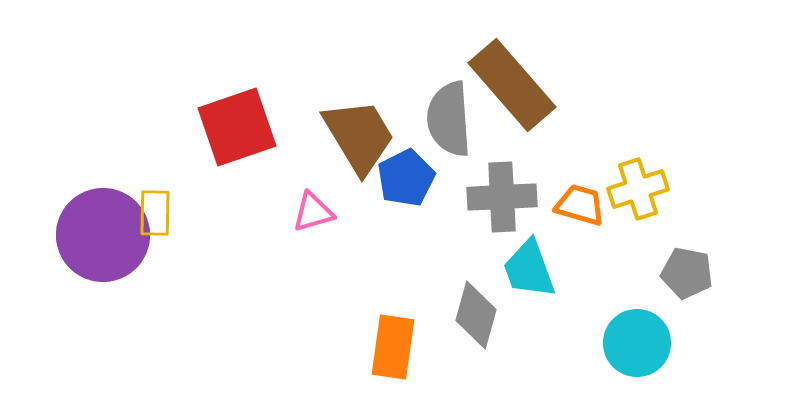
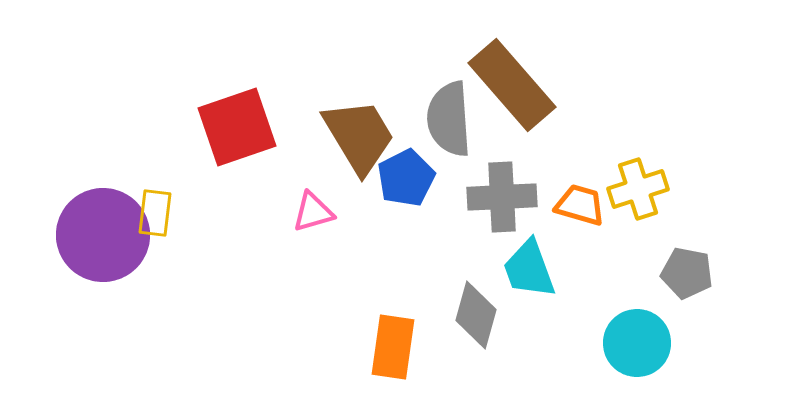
yellow rectangle: rotated 6 degrees clockwise
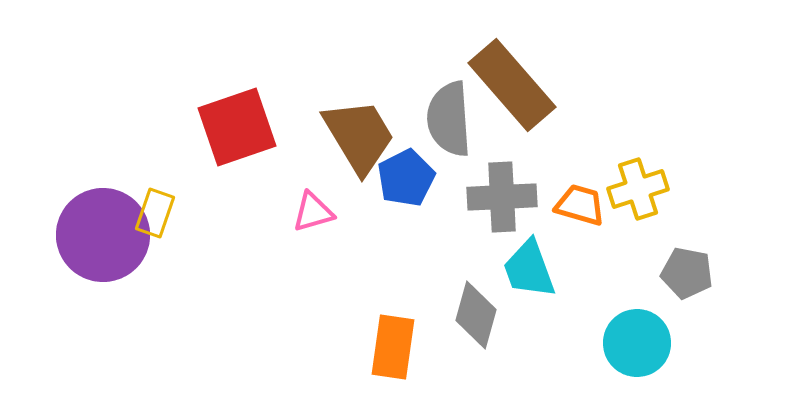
yellow rectangle: rotated 12 degrees clockwise
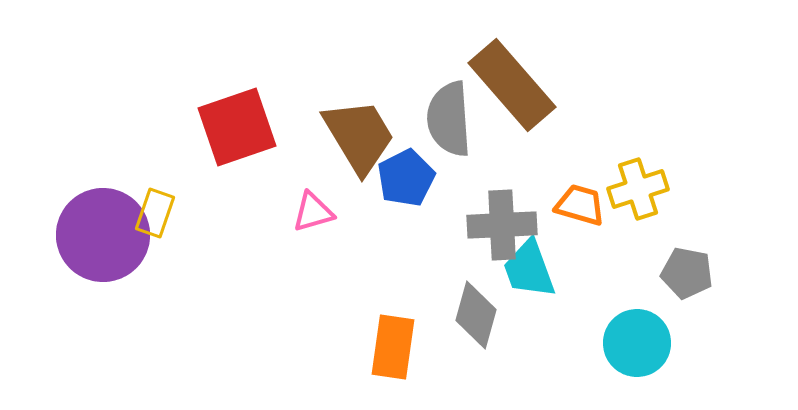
gray cross: moved 28 px down
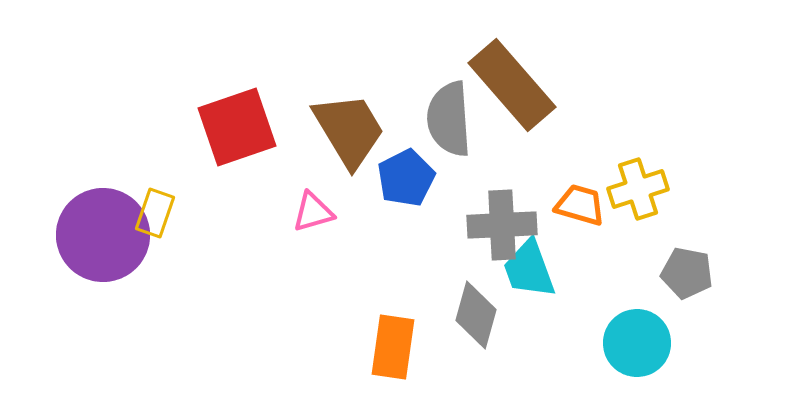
brown trapezoid: moved 10 px left, 6 px up
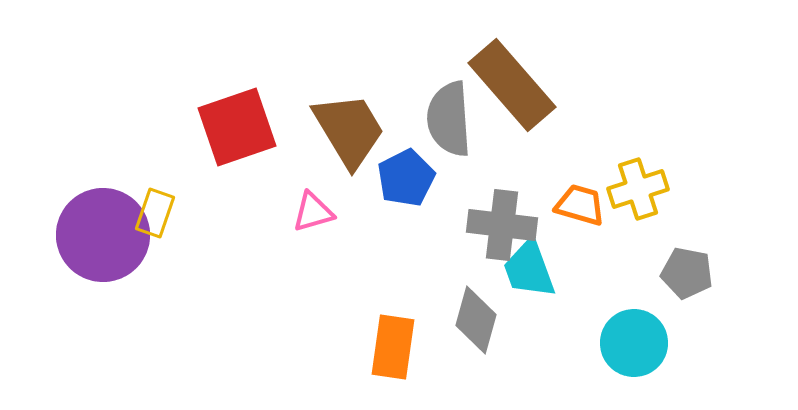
gray cross: rotated 10 degrees clockwise
gray diamond: moved 5 px down
cyan circle: moved 3 px left
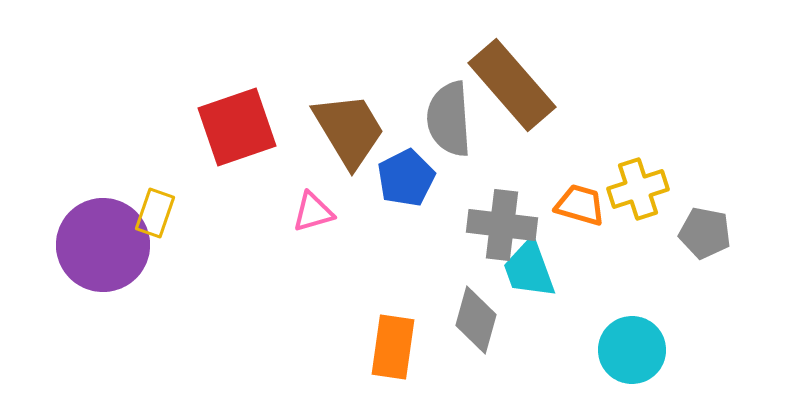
purple circle: moved 10 px down
gray pentagon: moved 18 px right, 40 px up
cyan circle: moved 2 px left, 7 px down
